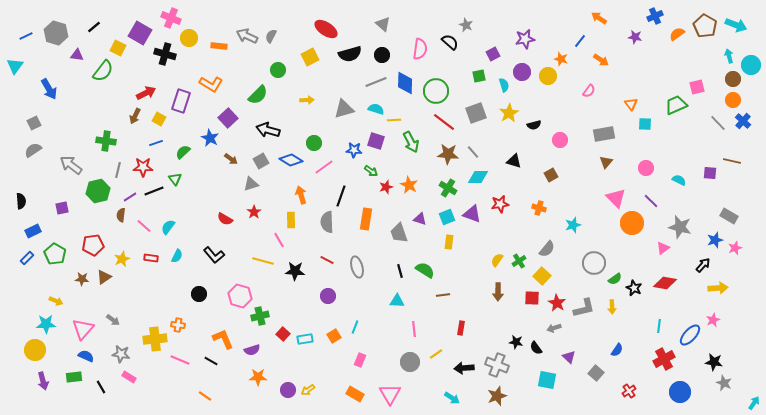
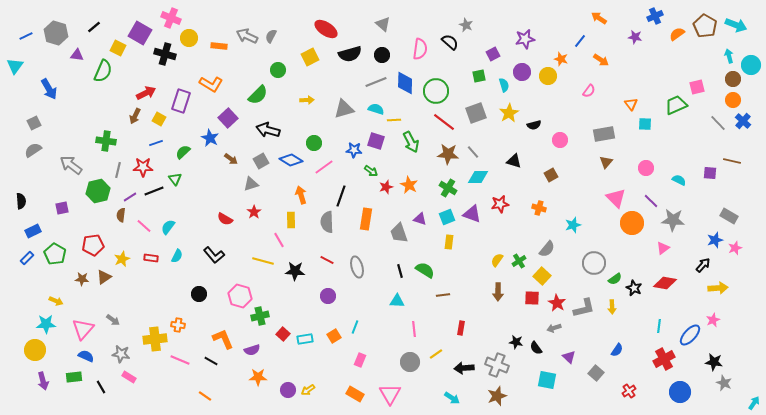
green semicircle at (103, 71): rotated 15 degrees counterclockwise
gray star at (680, 227): moved 7 px left, 7 px up; rotated 10 degrees counterclockwise
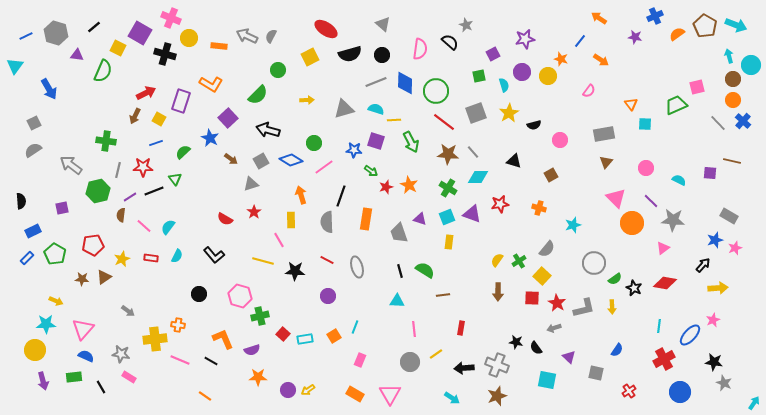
gray arrow at (113, 320): moved 15 px right, 9 px up
gray square at (596, 373): rotated 28 degrees counterclockwise
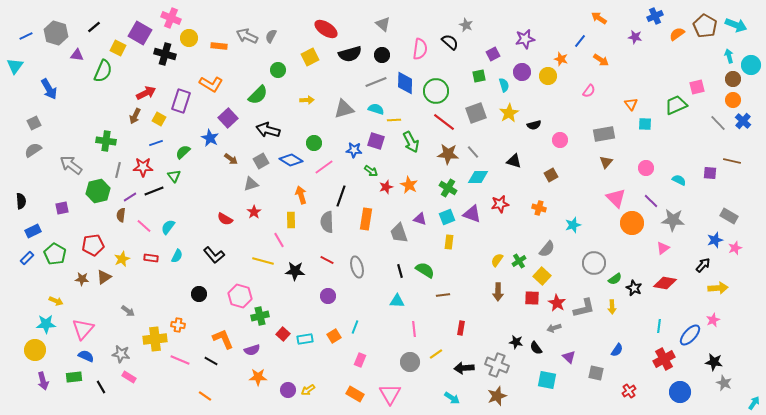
green triangle at (175, 179): moved 1 px left, 3 px up
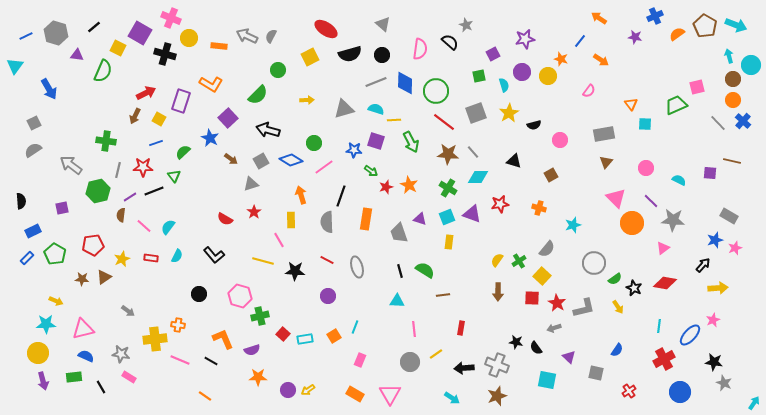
yellow arrow at (612, 307): moved 6 px right; rotated 32 degrees counterclockwise
pink triangle at (83, 329): rotated 35 degrees clockwise
yellow circle at (35, 350): moved 3 px right, 3 px down
